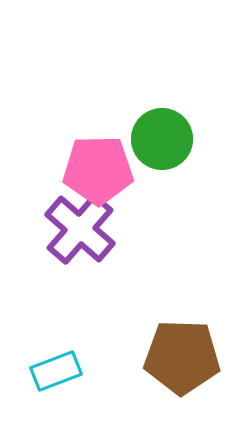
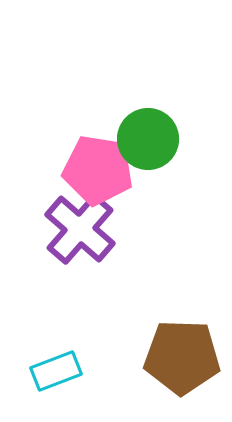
green circle: moved 14 px left
pink pentagon: rotated 10 degrees clockwise
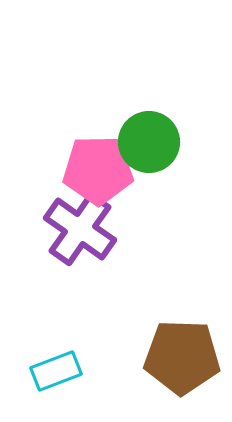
green circle: moved 1 px right, 3 px down
pink pentagon: rotated 10 degrees counterclockwise
purple cross: rotated 6 degrees counterclockwise
